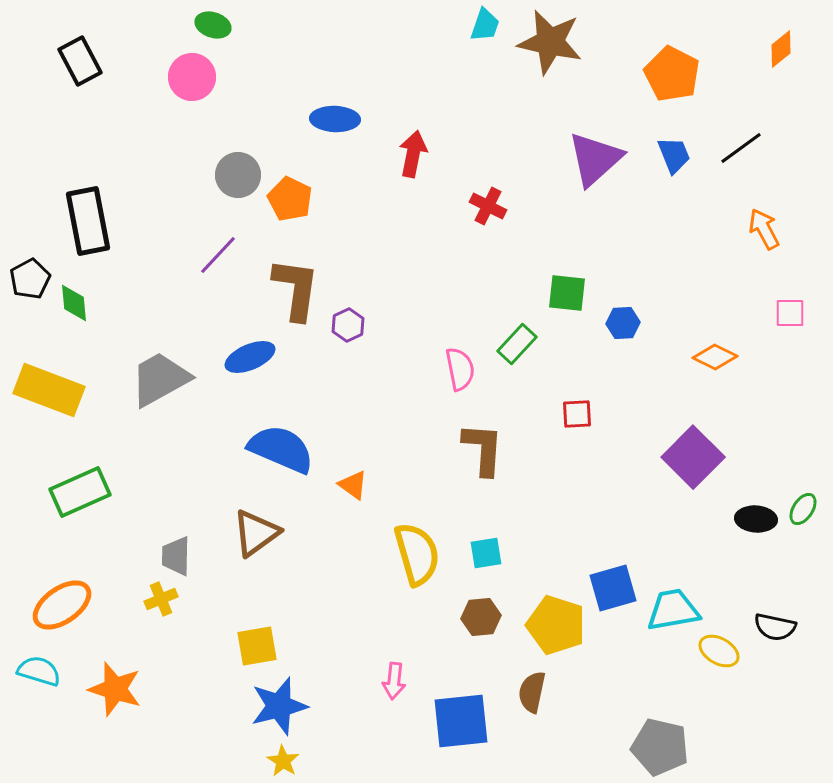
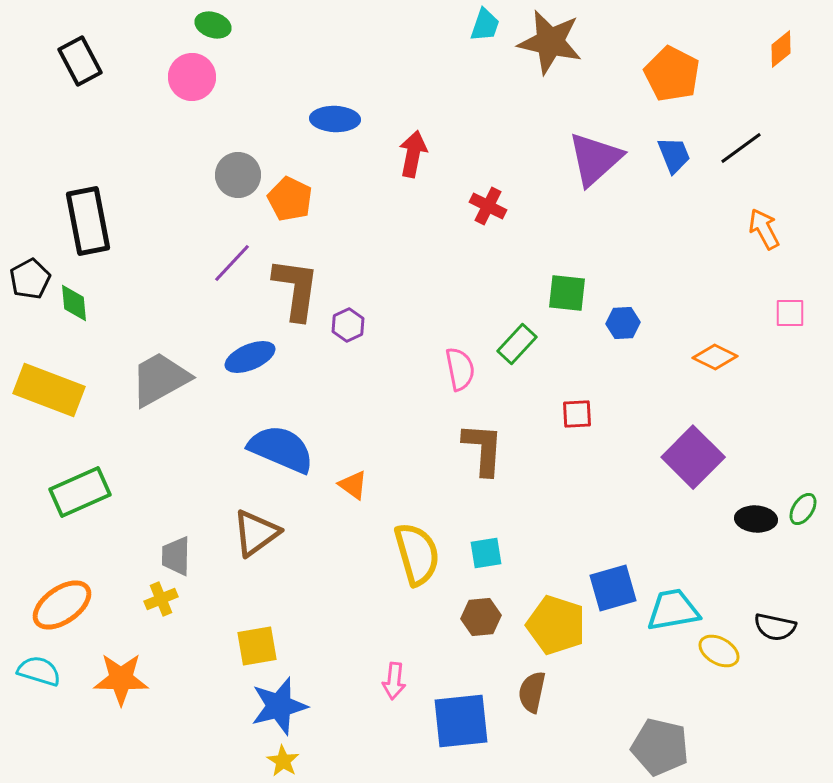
purple line at (218, 255): moved 14 px right, 8 px down
orange star at (115, 689): moved 6 px right, 10 px up; rotated 16 degrees counterclockwise
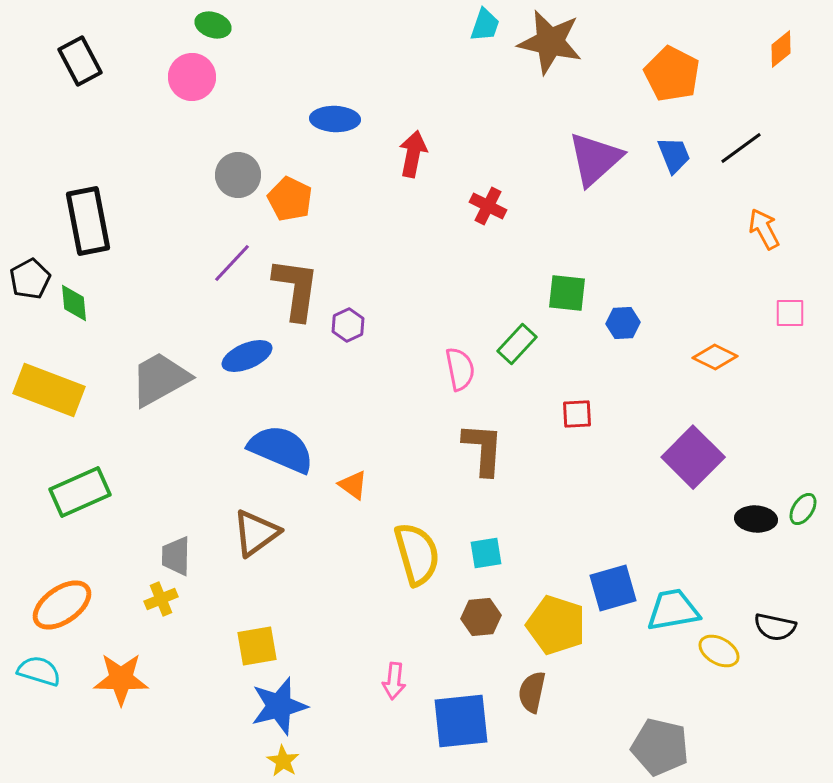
blue ellipse at (250, 357): moved 3 px left, 1 px up
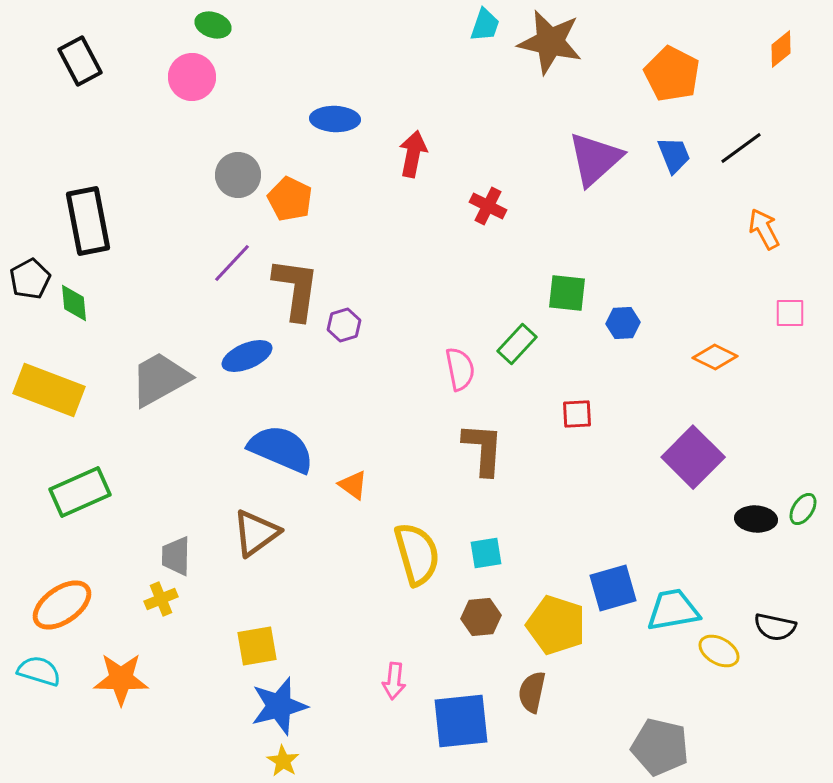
purple hexagon at (348, 325): moved 4 px left; rotated 8 degrees clockwise
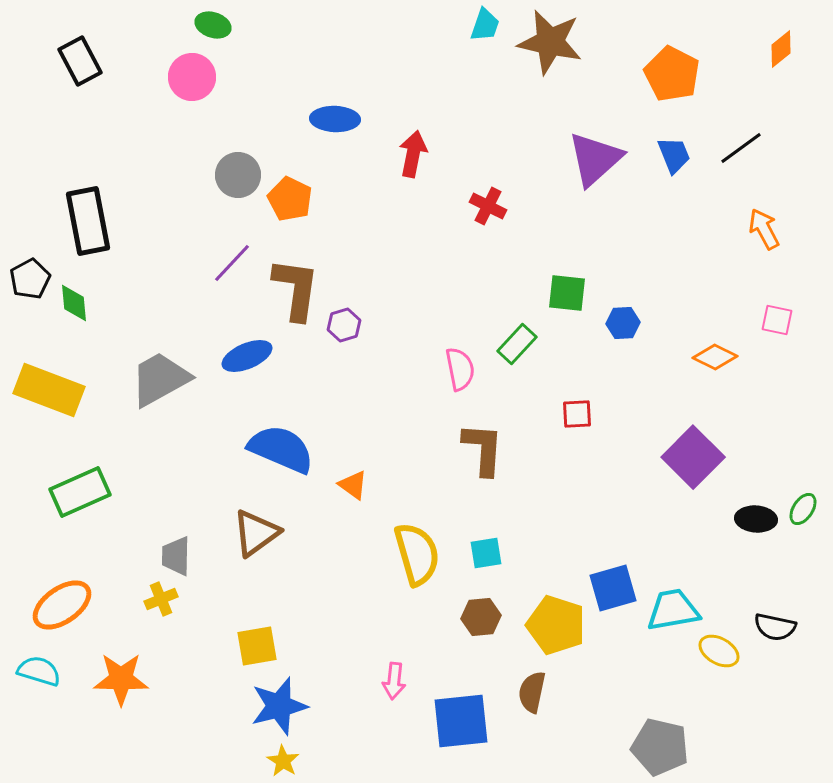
pink square at (790, 313): moved 13 px left, 7 px down; rotated 12 degrees clockwise
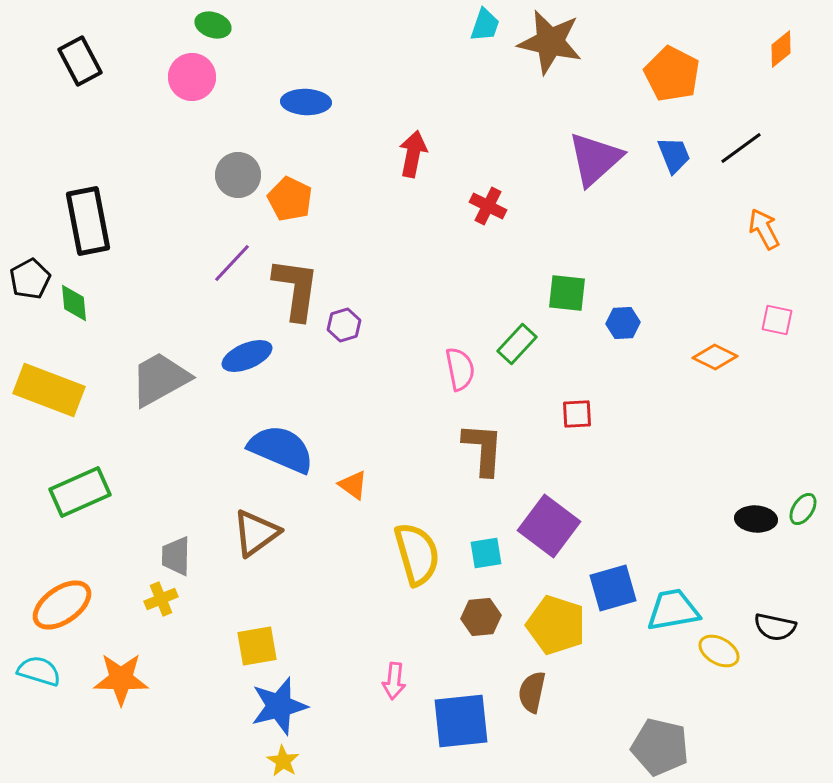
blue ellipse at (335, 119): moved 29 px left, 17 px up
purple square at (693, 457): moved 144 px left, 69 px down; rotated 8 degrees counterclockwise
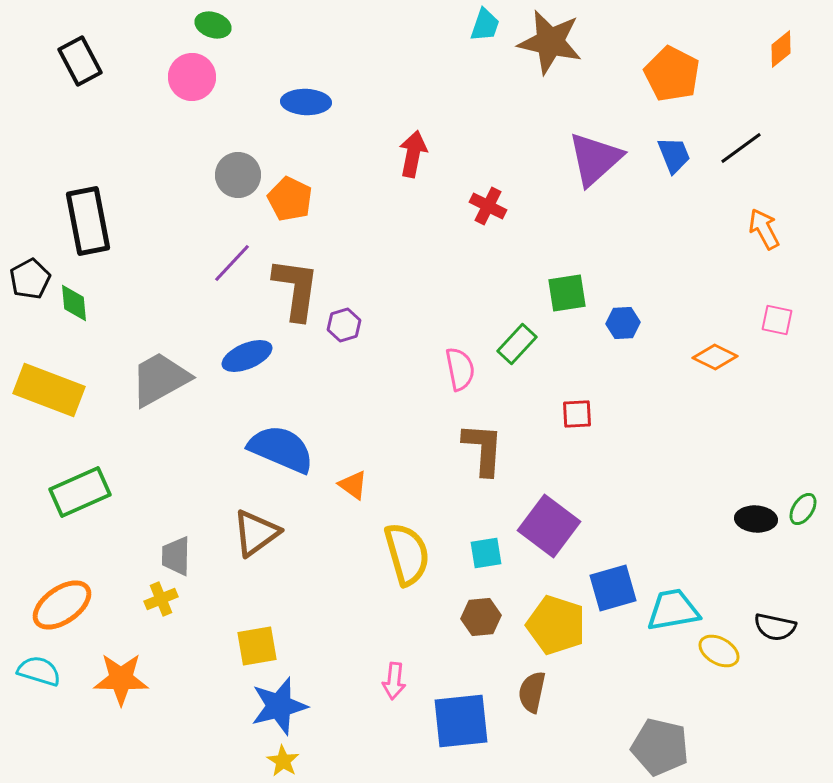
green square at (567, 293): rotated 15 degrees counterclockwise
yellow semicircle at (417, 554): moved 10 px left
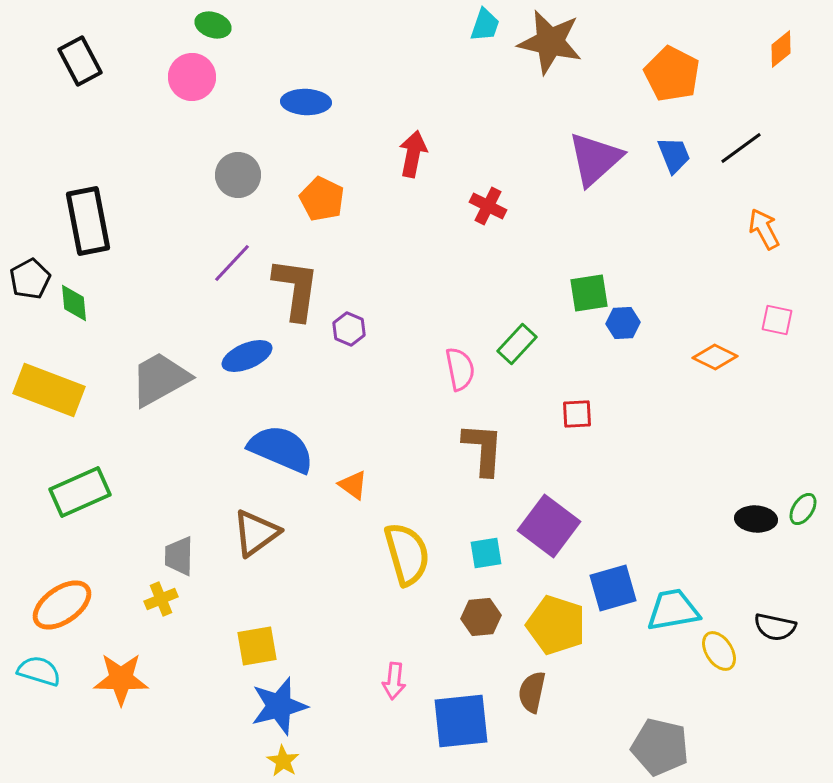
orange pentagon at (290, 199): moved 32 px right
green square at (567, 293): moved 22 px right
purple hexagon at (344, 325): moved 5 px right, 4 px down; rotated 20 degrees counterclockwise
gray trapezoid at (176, 556): moved 3 px right
yellow ellipse at (719, 651): rotated 27 degrees clockwise
